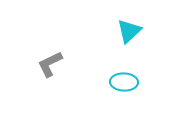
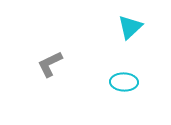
cyan triangle: moved 1 px right, 4 px up
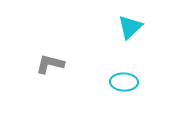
gray L-shape: rotated 40 degrees clockwise
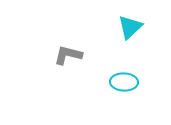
gray L-shape: moved 18 px right, 9 px up
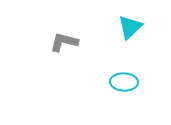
gray L-shape: moved 4 px left, 13 px up
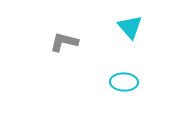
cyan triangle: rotated 28 degrees counterclockwise
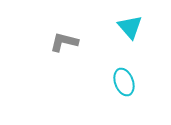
cyan ellipse: rotated 68 degrees clockwise
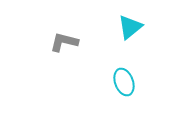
cyan triangle: rotated 32 degrees clockwise
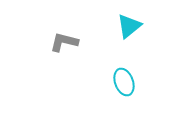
cyan triangle: moved 1 px left, 1 px up
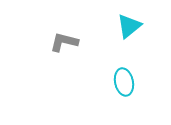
cyan ellipse: rotated 8 degrees clockwise
